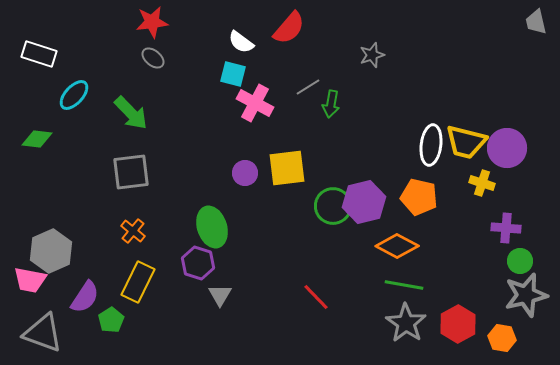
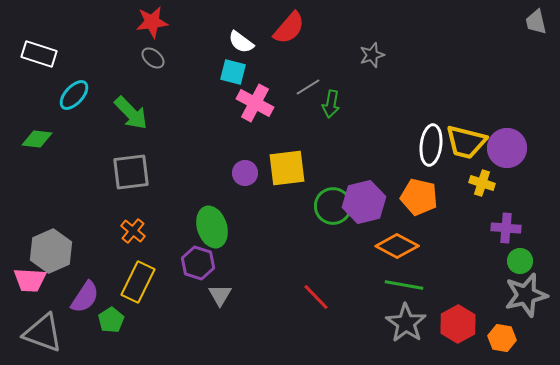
cyan square at (233, 74): moved 2 px up
pink trapezoid at (30, 280): rotated 8 degrees counterclockwise
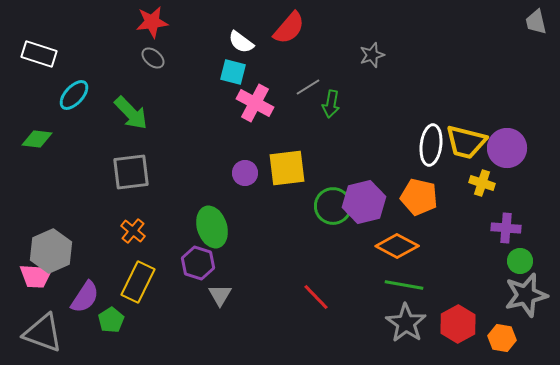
pink trapezoid at (30, 280): moved 6 px right, 4 px up
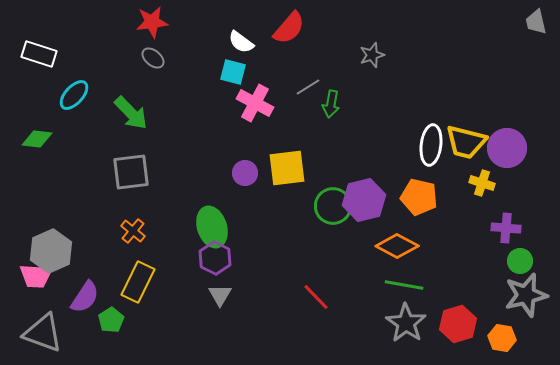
purple hexagon at (364, 202): moved 2 px up
purple hexagon at (198, 263): moved 17 px right, 5 px up; rotated 8 degrees clockwise
red hexagon at (458, 324): rotated 12 degrees clockwise
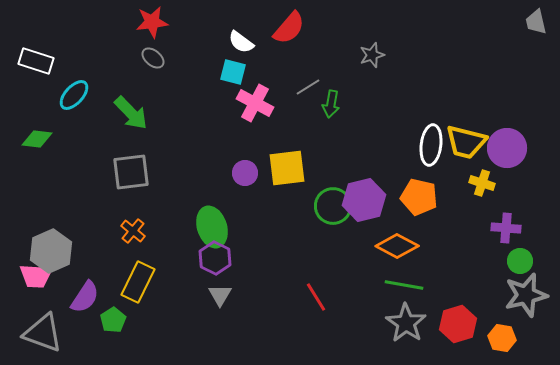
white rectangle at (39, 54): moved 3 px left, 7 px down
red line at (316, 297): rotated 12 degrees clockwise
green pentagon at (111, 320): moved 2 px right
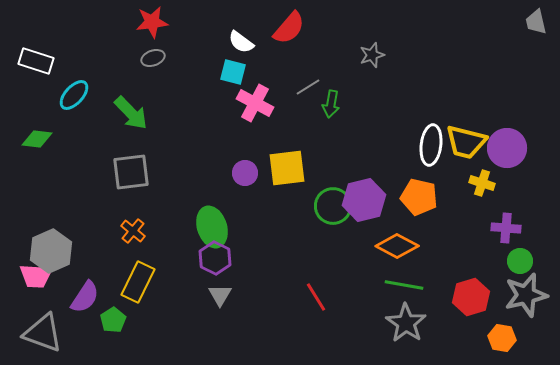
gray ellipse at (153, 58): rotated 60 degrees counterclockwise
red hexagon at (458, 324): moved 13 px right, 27 px up
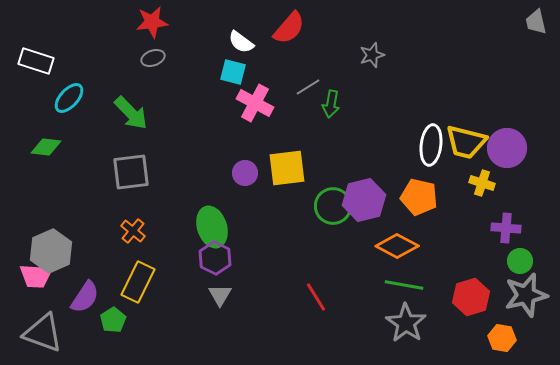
cyan ellipse at (74, 95): moved 5 px left, 3 px down
green diamond at (37, 139): moved 9 px right, 8 px down
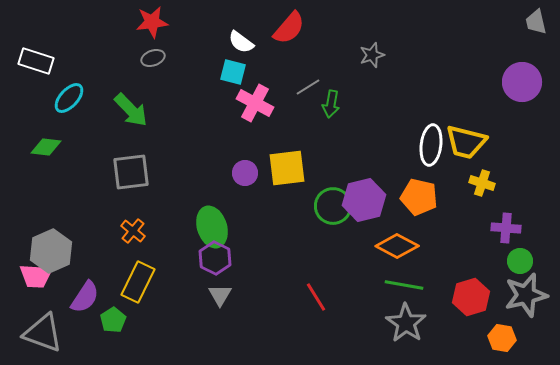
green arrow at (131, 113): moved 3 px up
purple circle at (507, 148): moved 15 px right, 66 px up
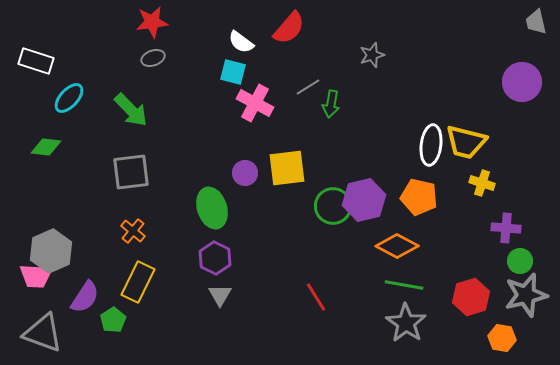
green ellipse at (212, 227): moved 19 px up
